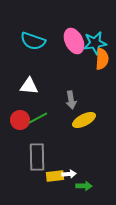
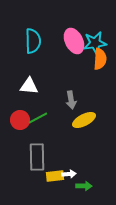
cyan semicircle: rotated 110 degrees counterclockwise
orange semicircle: moved 2 px left
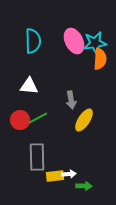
yellow ellipse: rotated 30 degrees counterclockwise
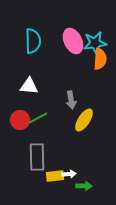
pink ellipse: moved 1 px left
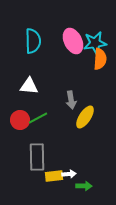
yellow ellipse: moved 1 px right, 3 px up
yellow rectangle: moved 1 px left
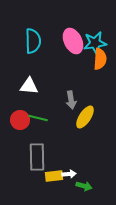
green line: rotated 42 degrees clockwise
green arrow: rotated 14 degrees clockwise
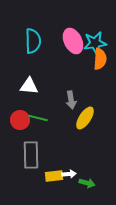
yellow ellipse: moved 1 px down
gray rectangle: moved 6 px left, 2 px up
green arrow: moved 3 px right, 3 px up
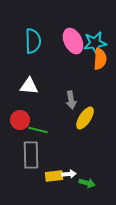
green line: moved 12 px down
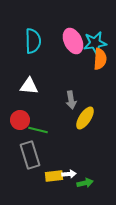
gray rectangle: moved 1 px left; rotated 16 degrees counterclockwise
green arrow: moved 2 px left; rotated 28 degrees counterclockwise
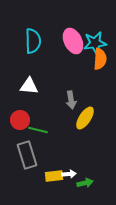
gray rectangle: moved 3 px left
